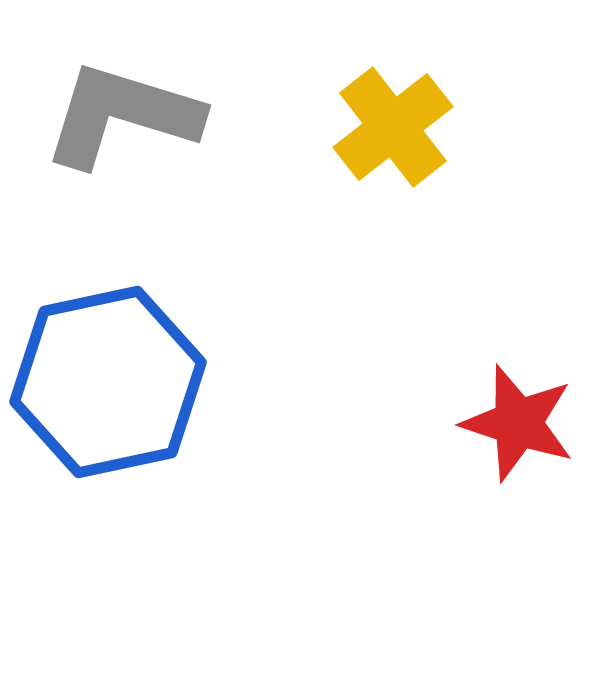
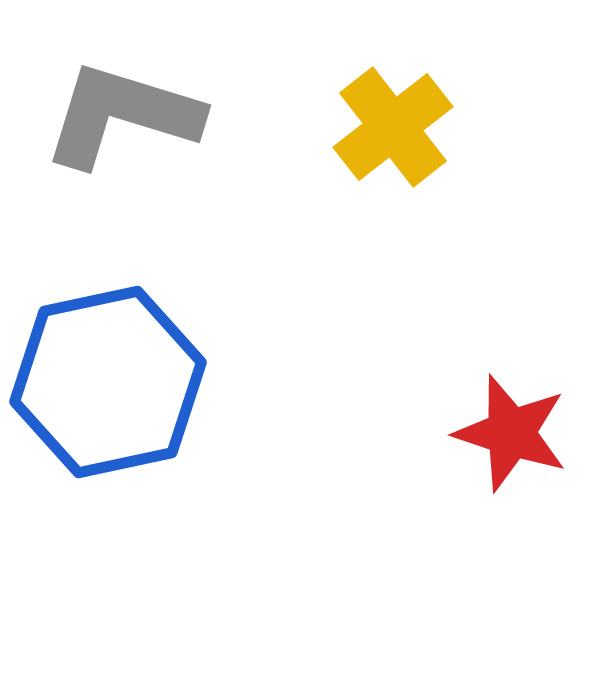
red star: moved 7 px left, 10 px down
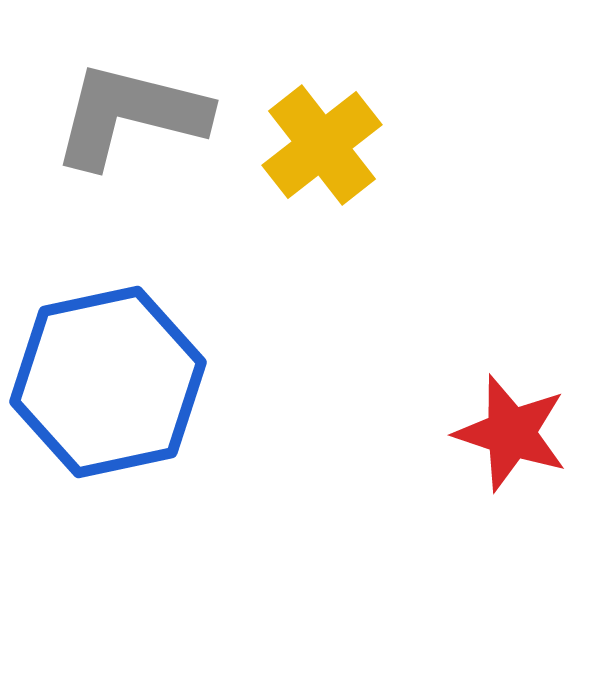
gray L-shape: moved 8 px right; rotated 3 degrees counterclockwise
yellow cross: moved 71 px left, 18 px down
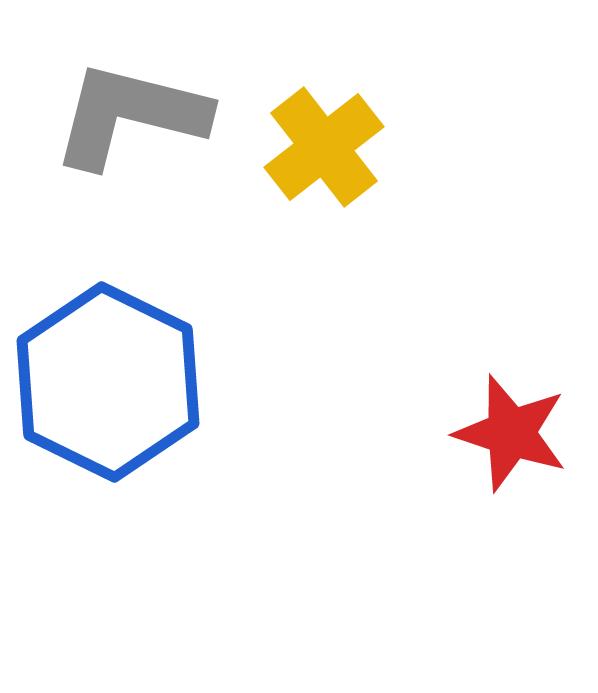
yellow cross: moved 2 px right, 2 px down
blue hexagon: rotated 22 degrees counterclockwise
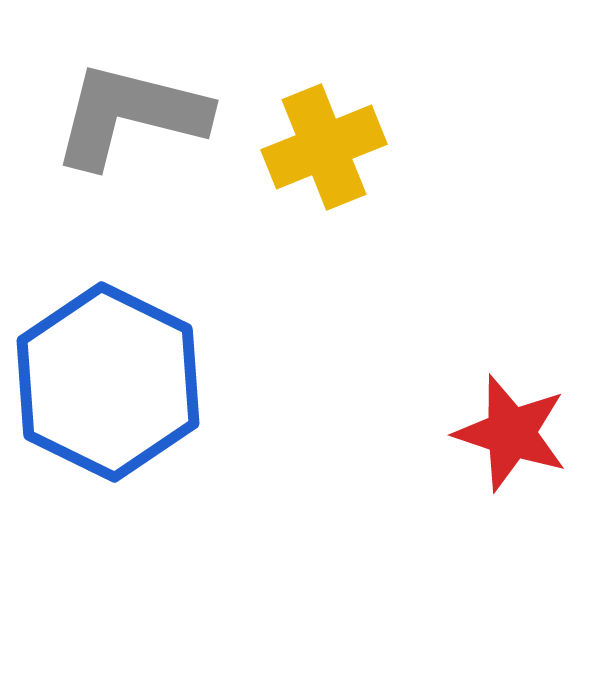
yellow cross: rotated 16 degrees clockwise
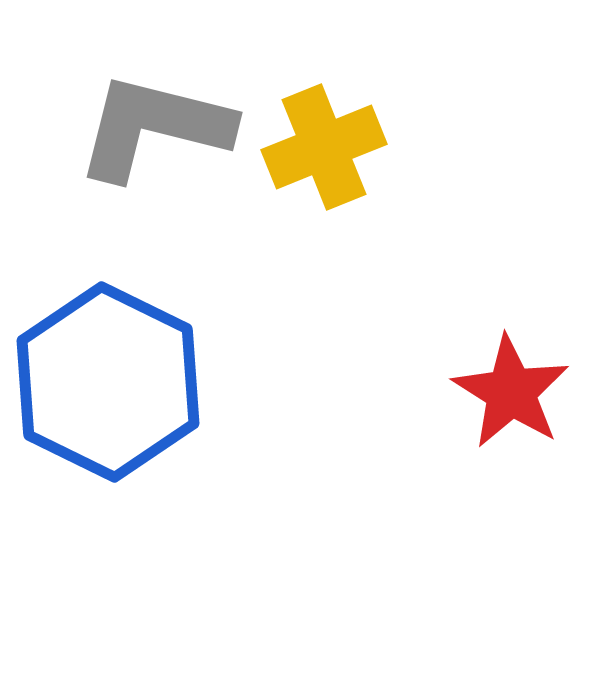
gray L-shape: moved 24 px right, 12 px down
red star: moved 41 px up; rotated 14 degrees clockwise
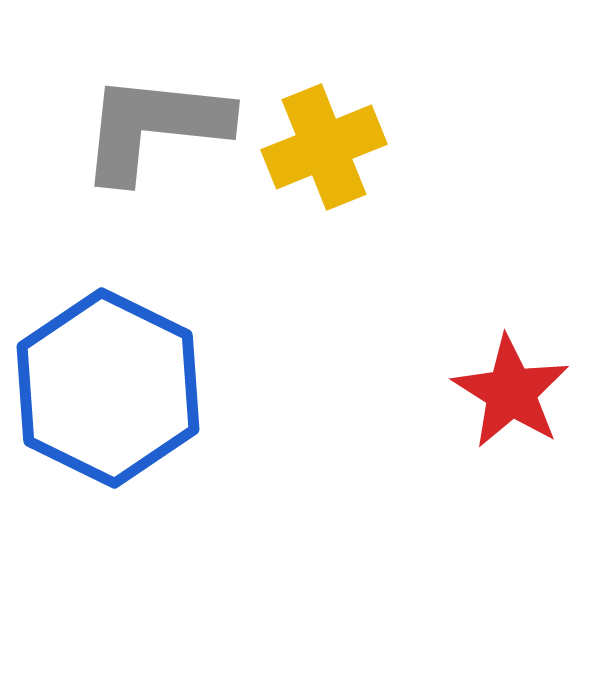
gray L-shape: rotated 8 degrees counterclockwise
blue hexagon: moved 6 px down
